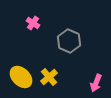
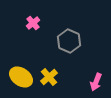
pink cross: rotated 16 degrees clockwise
yellow ellipse: rotated 10 degrees counterclockwise
pink arrow: moved 1 px up
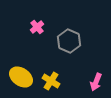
pink cross: moved 4 px right, 4 px down
yellow cross: moved 2 px right, 4 px down; rotated 18 degrees counterclockwise
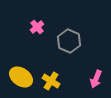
pink arrow: moved 3 px up
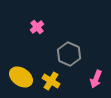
gray hexagon: moved 13 px down
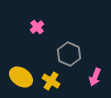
pink arrow: moved 1 px left, 2 px up
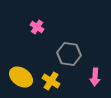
pink cross: rotated 16 degrees counterclockwise
gray hexagon: rotated 15 degrees counterclockwise
pink arrow: rotated 18 degrees counterclockwise
